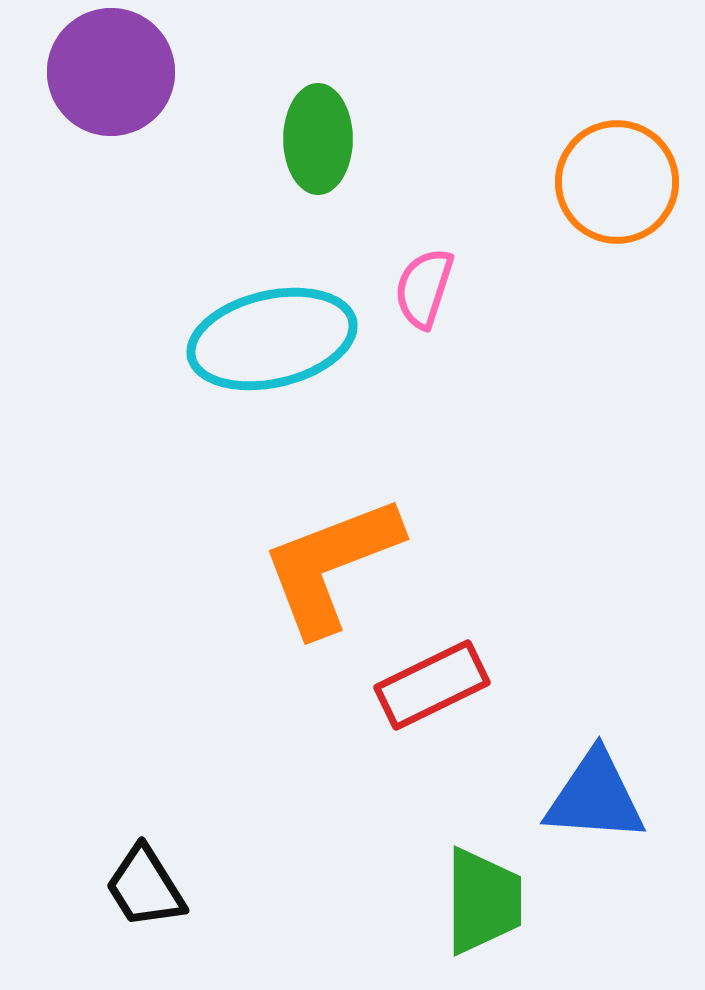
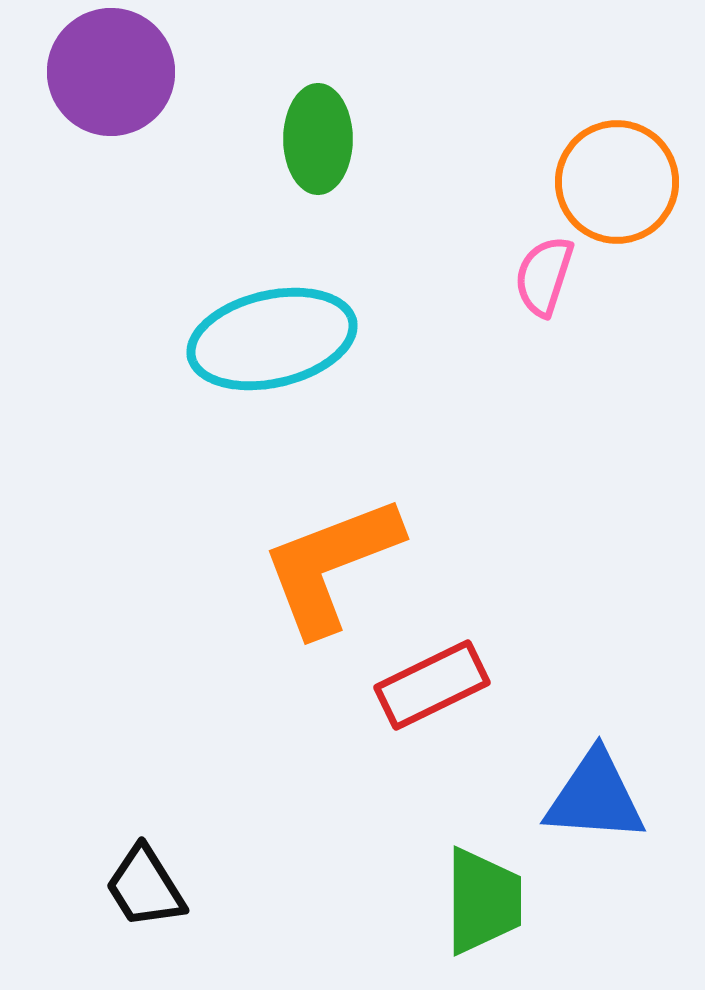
pink semicircle: moved 120 px right, 12 px up
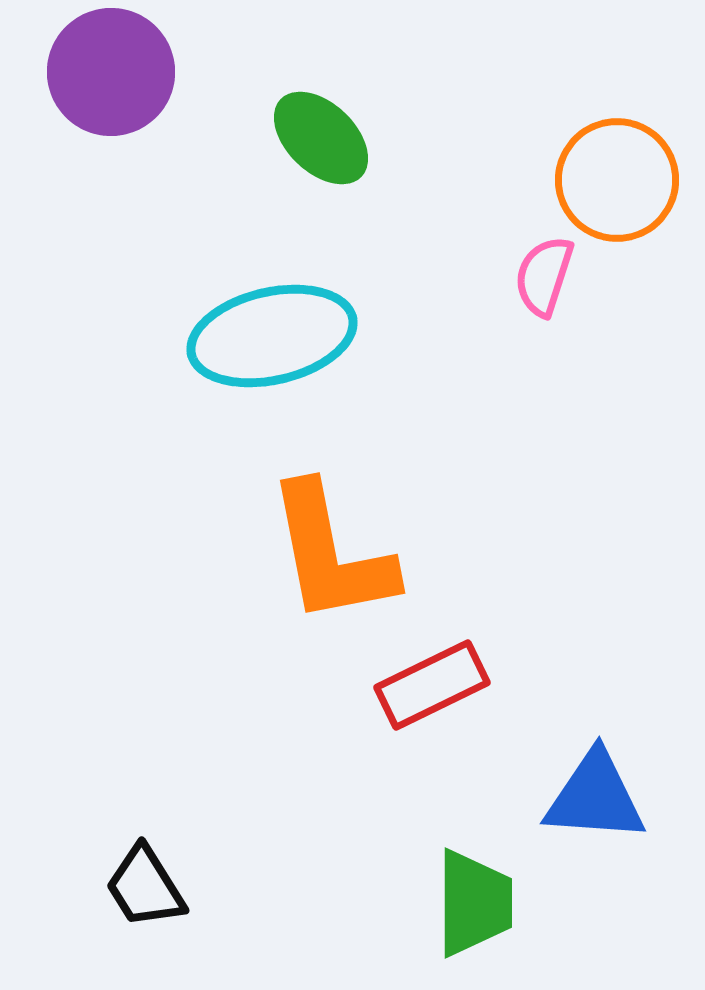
green ellipse: moved 3 px right, 1 px up; rotated 46 degrees counterclockwise
orange circle: moved 2 px up
cyan ellipse: moved 3 px up
orange L-shape: moved 11 px up; rotated 80 degrees counterclockwise
green trapezoid: moved 9 px left, 2 px down
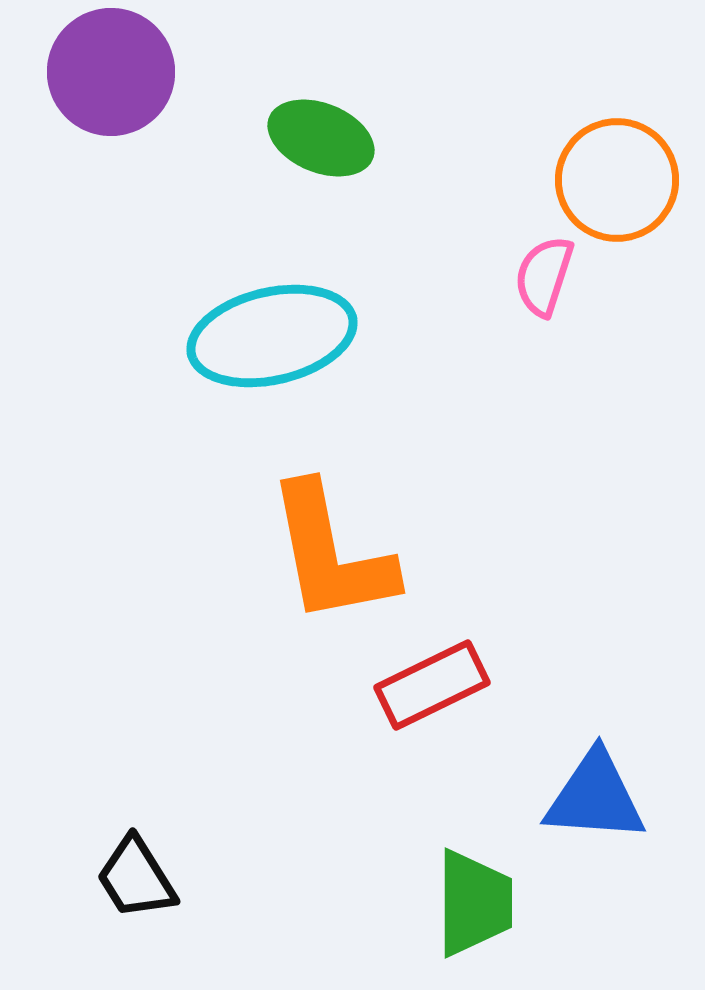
green ellipse: rotated 22 degrees counterclockwise
black trapezoid: moved 9 px left, 9 px up
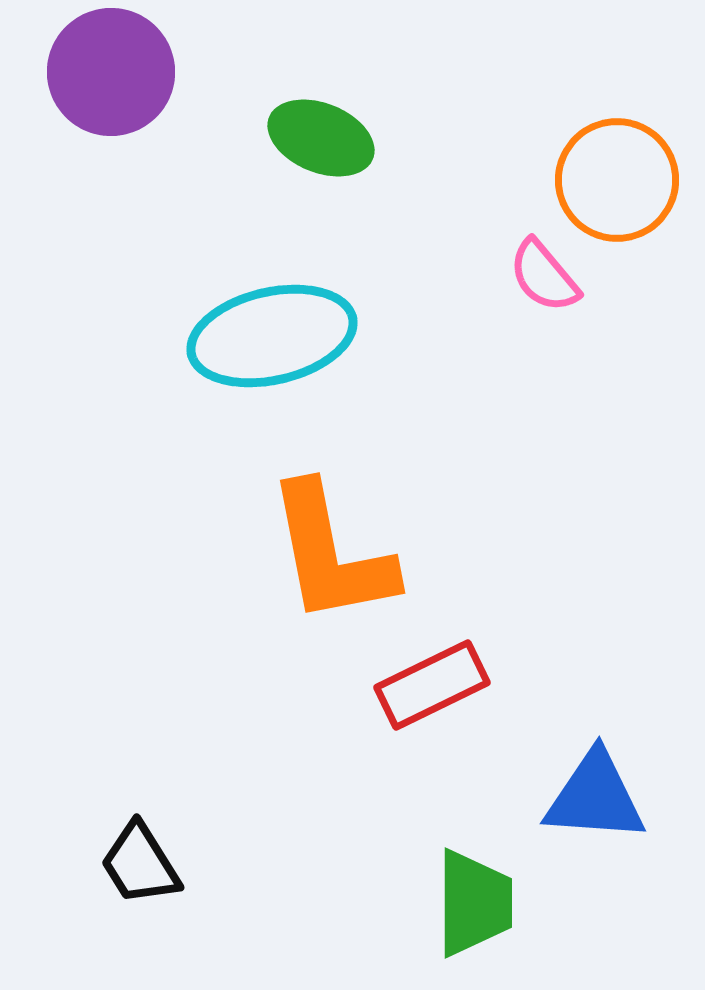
pink semicircle: rotated 58 degrees counterclockwise
black trapezoid: moved 4 px right, 14 px up
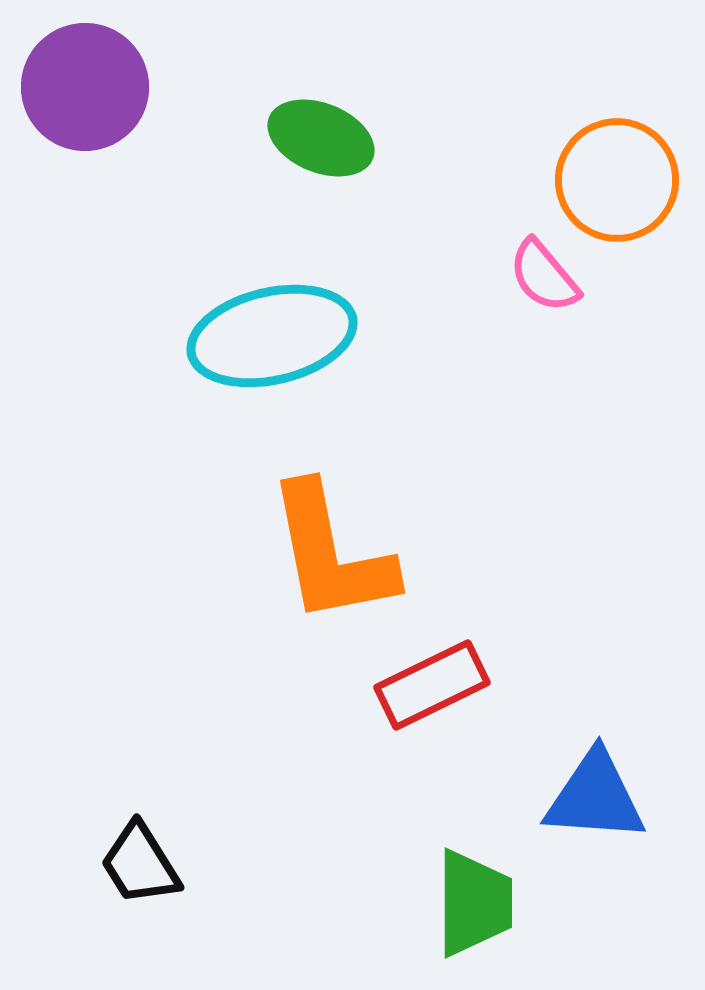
purple circle: moved 26 px left, 15 px down
